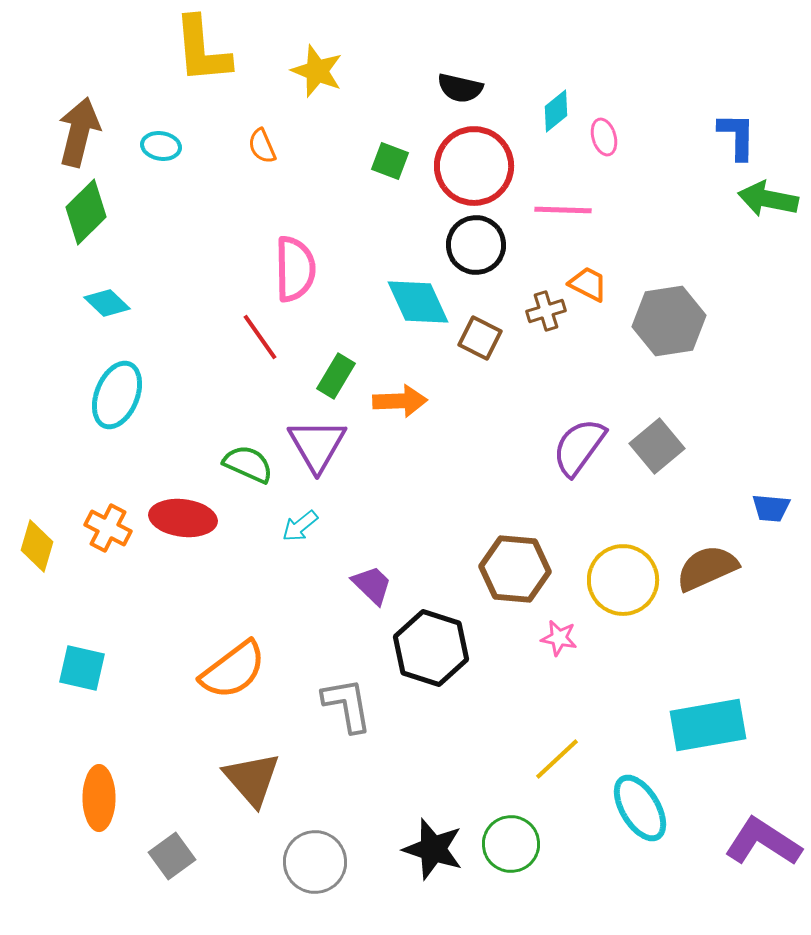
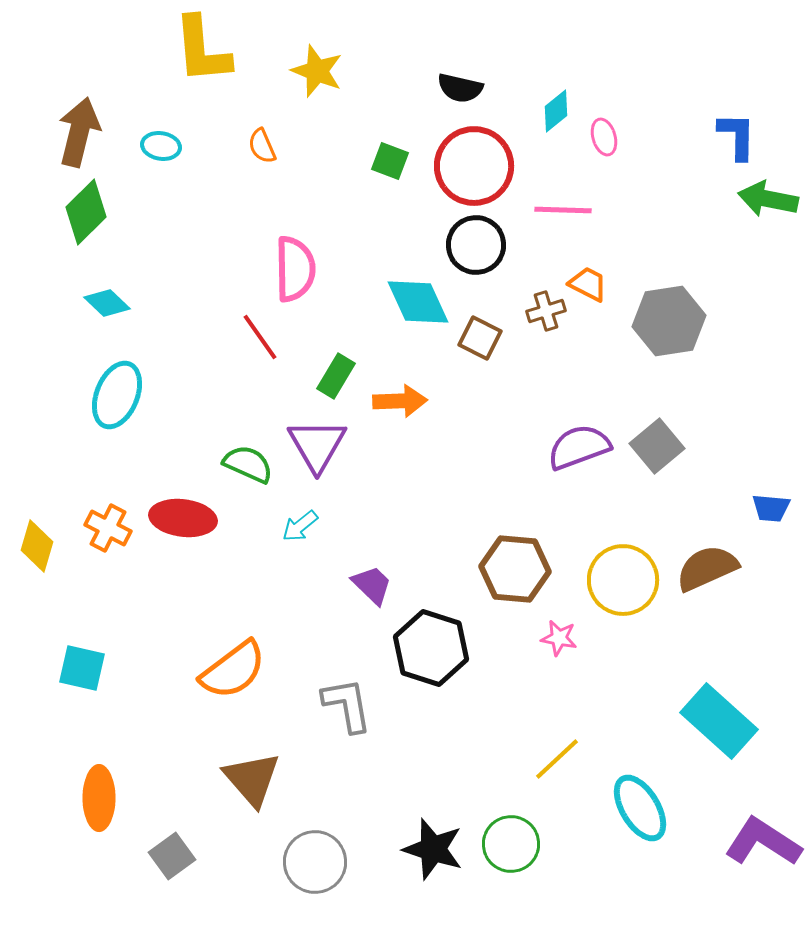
purple semicircle at (579, 447): rotated 34 degrees clockwise
cyan rectangle at (708, 725): moved 11 px right, 4 px up; rotated 52 degrees clockwise
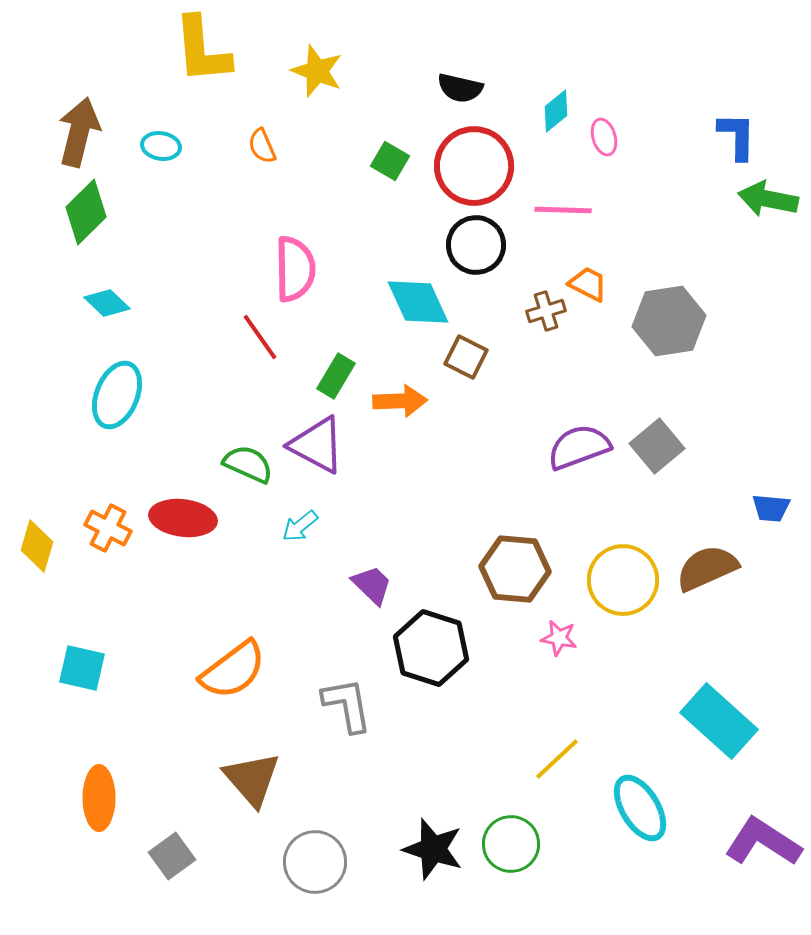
green square at (390, 161): rotated 9 degrees clockwise
brown square at (480, 338): moved 14 px left, 19 px down
purple triangle at (317, 445): rotated 32 degrees counterclockwise
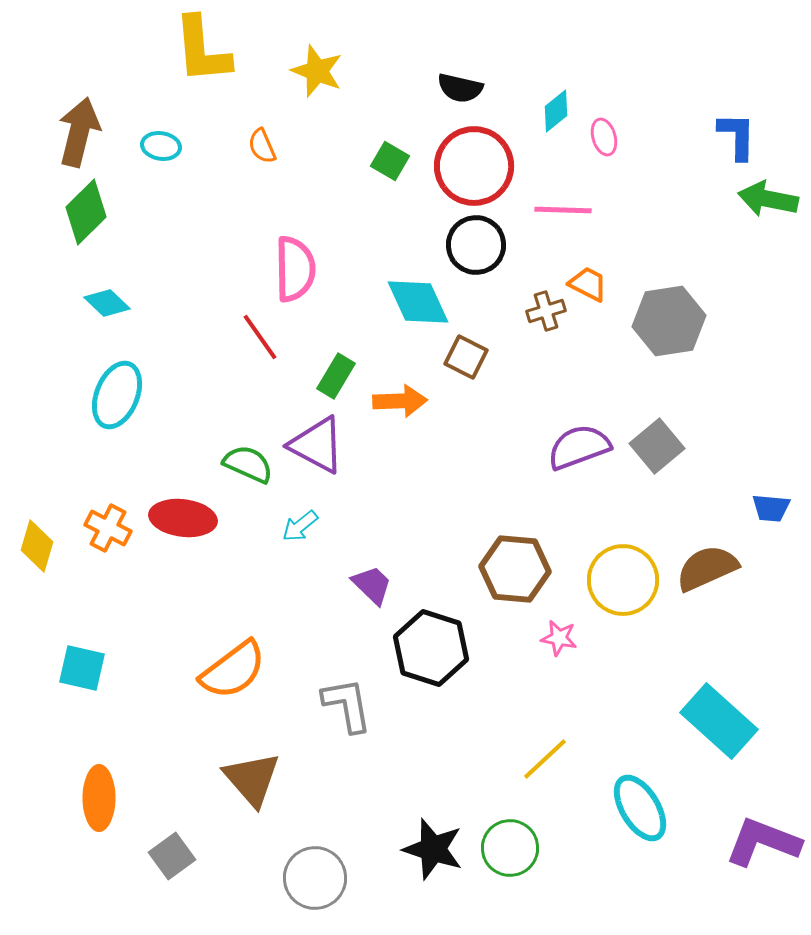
yellow line at (557, 759): moved 12 px left
purple L-shape at (763, 842): rotated 12 degrees counterclockwise
green circle at (511, 844): moved 1 px left, 4 px down
gray circle at (315, 862): moved 16 px down
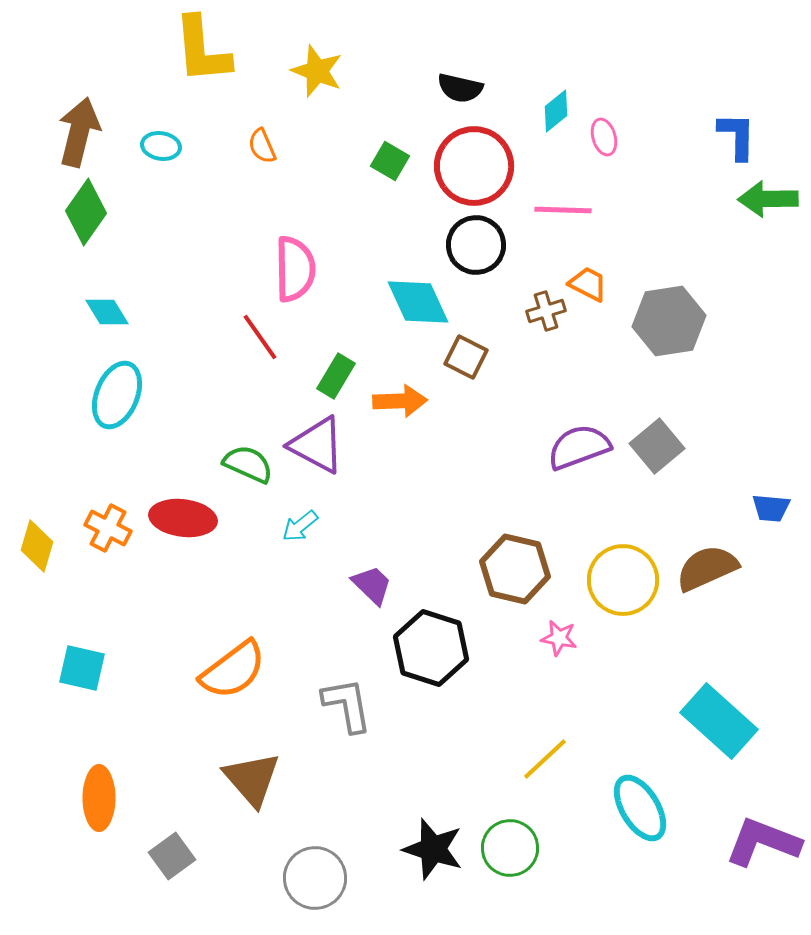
green arrow at (768, 199): rotated 12 degrees counterclockwise
green diamond at (86, 212): rotated 10 degrees counterclockwise
cyan diamond at (107, 303): moved 9 px down; rotated 15 degrees clockwise
brown hexagon at (515, 569): rotated 8 degrees clockwise
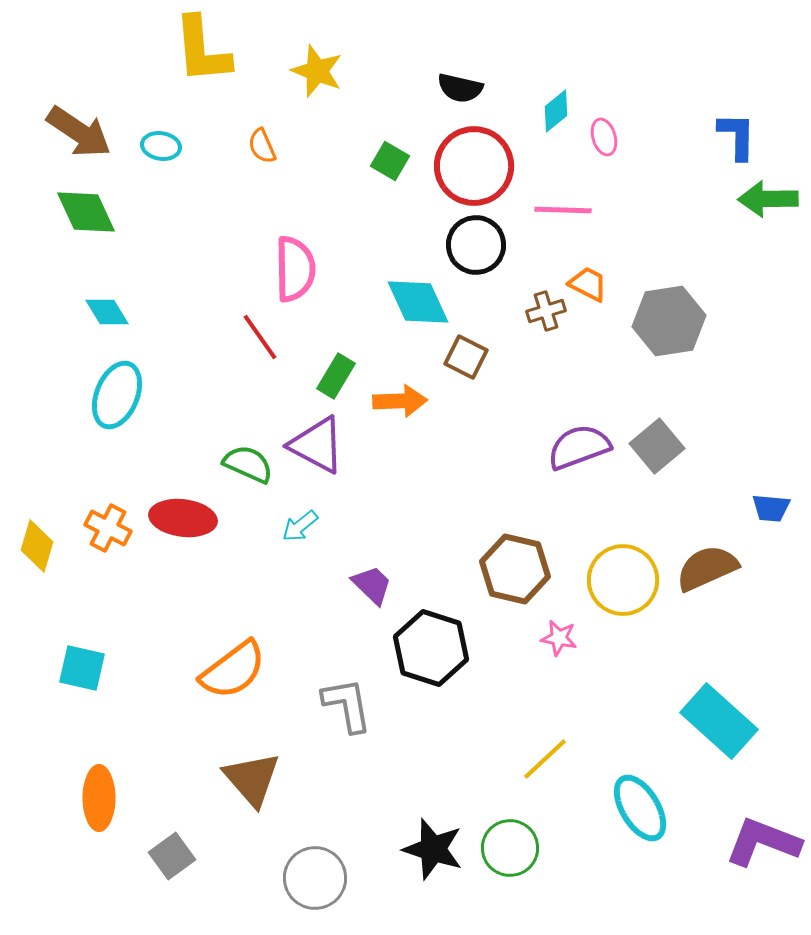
brown arrow at (79, 132): rotated 110 degrees clockwise
green diamond at (86, 212): rotated 60 degrees counterclockwise
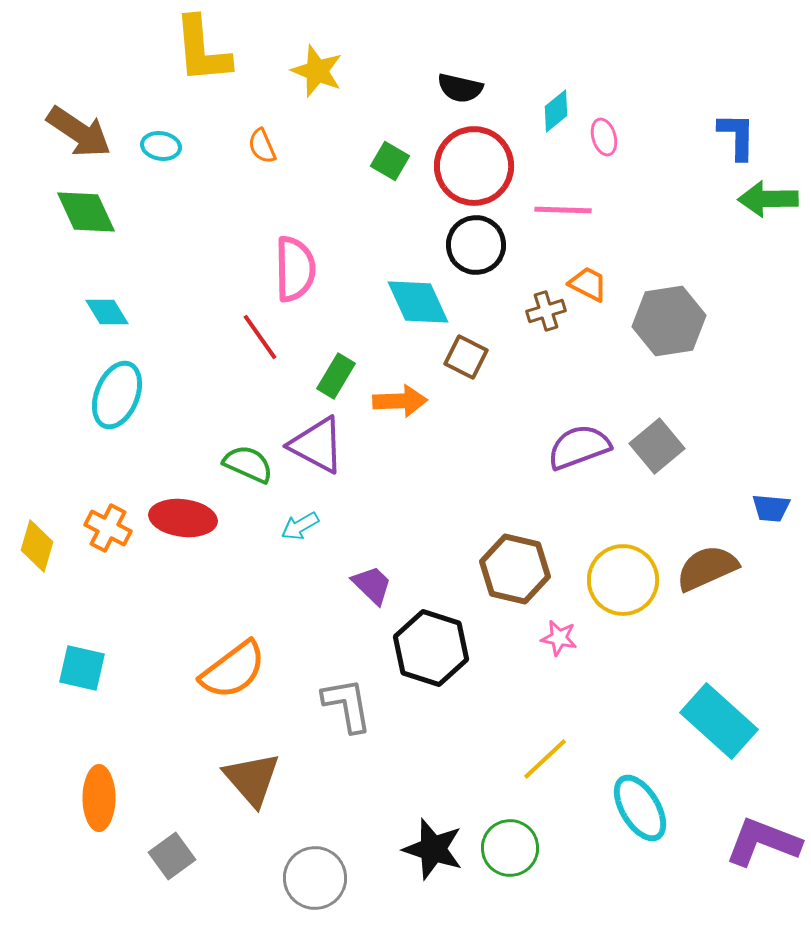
cyan arrow at (300, 526): rotated 9 degrees clockwise
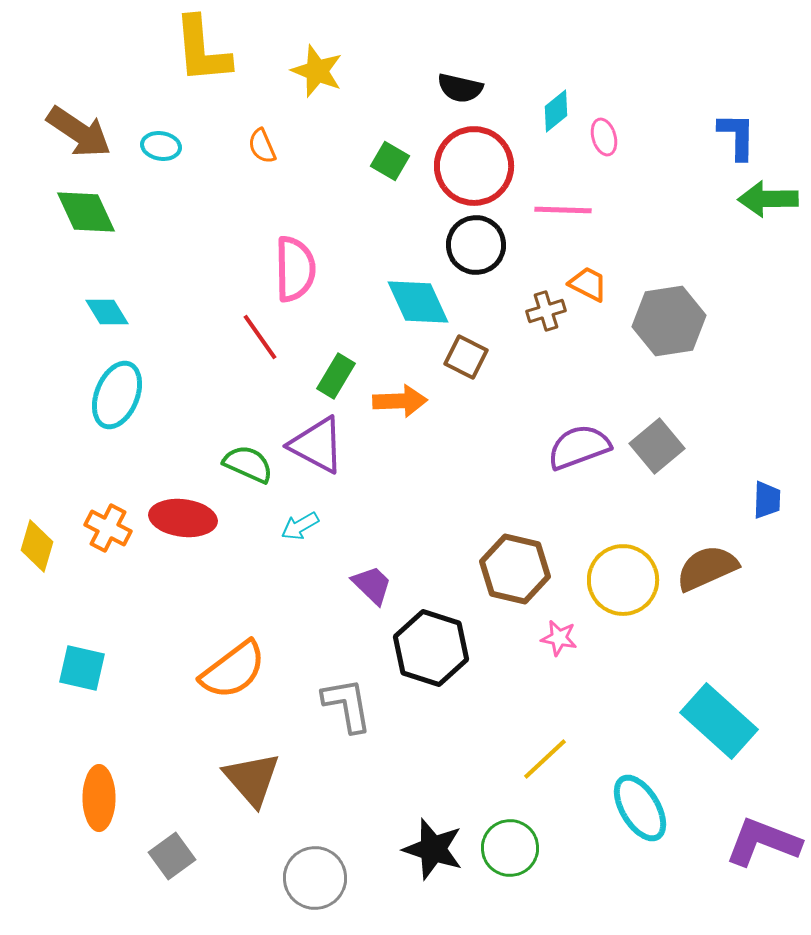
blue trapezoid at (771, 508): moved 4 px left, 8 px up; rotated 93 degrees counterclockwise
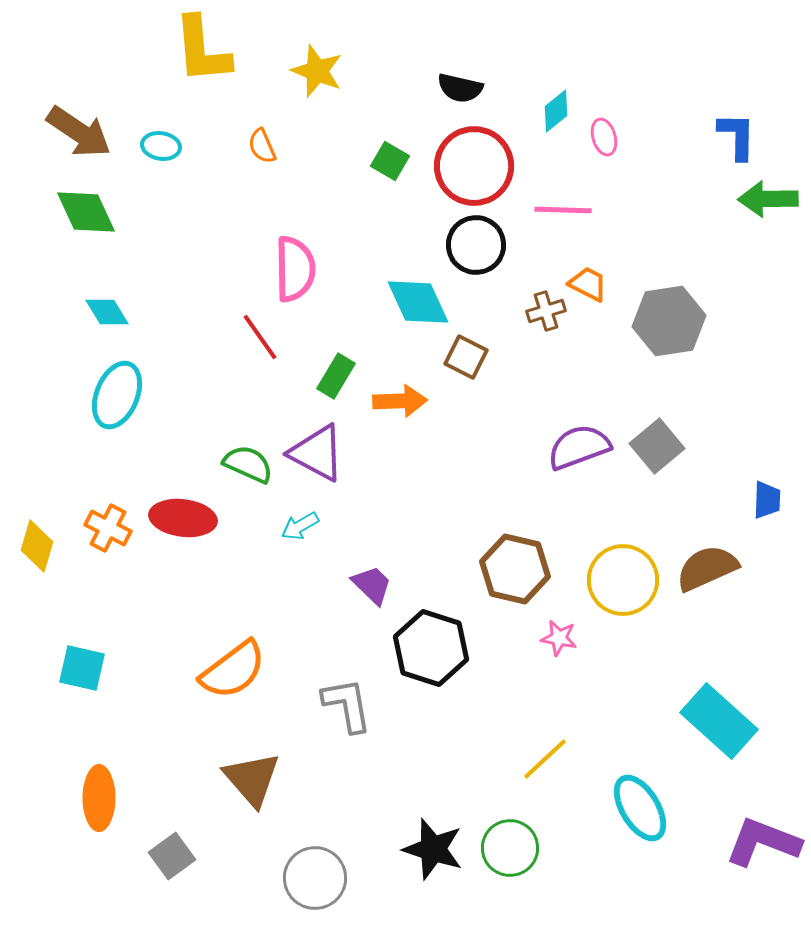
purple triangle at (317, 445): moved 8 px down
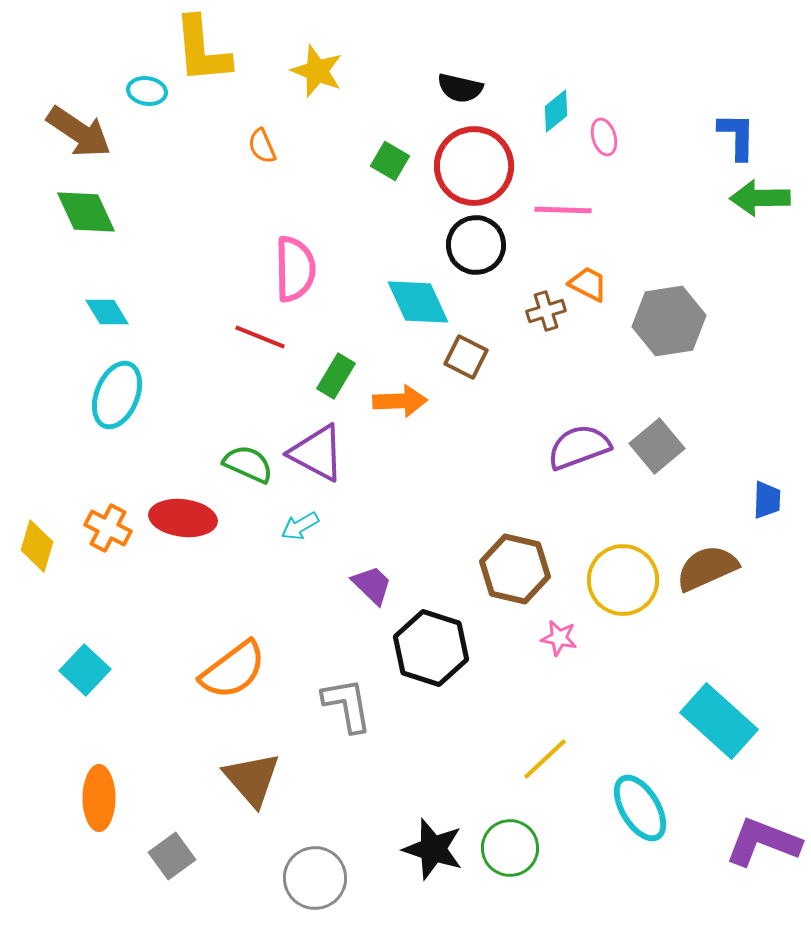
cyan ellipse at (161, 146): moved 14 px left, 55 px up
green arrow at (768, 199): moved 8 px left, 1 px up
red line at (260, 337): rotated 33 degrees counterclockwise
cyan square at (82, 668): moved 3 px right, 2 px down; rotated 30 degrees clockwise
